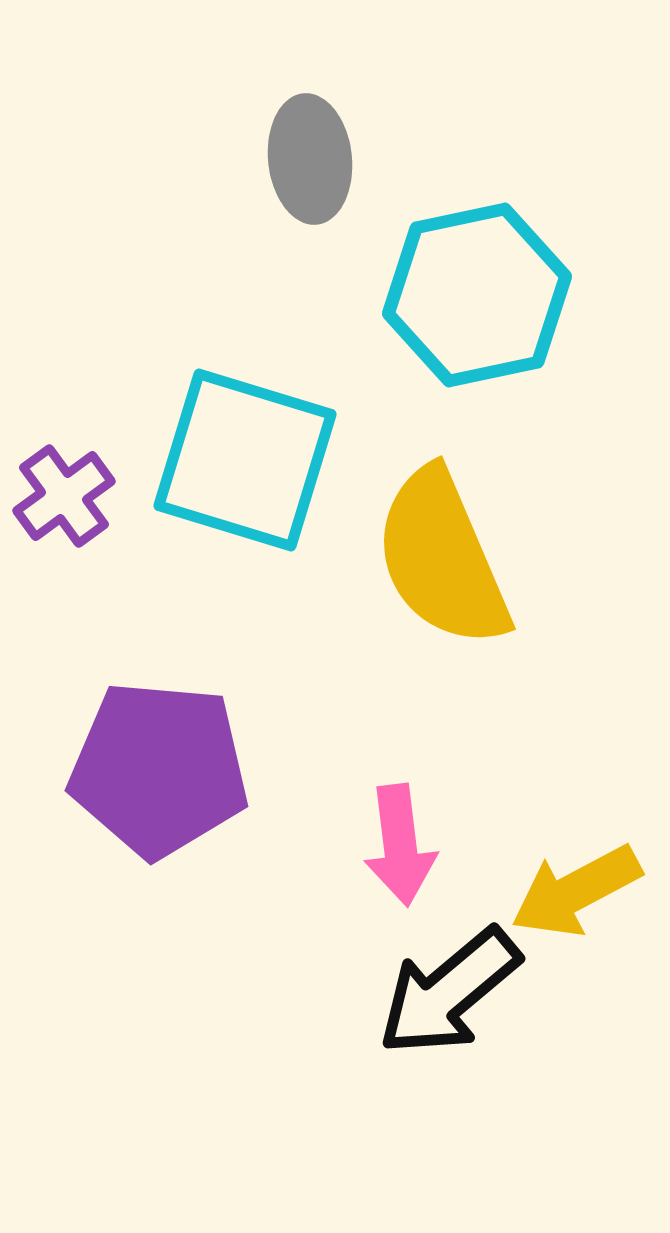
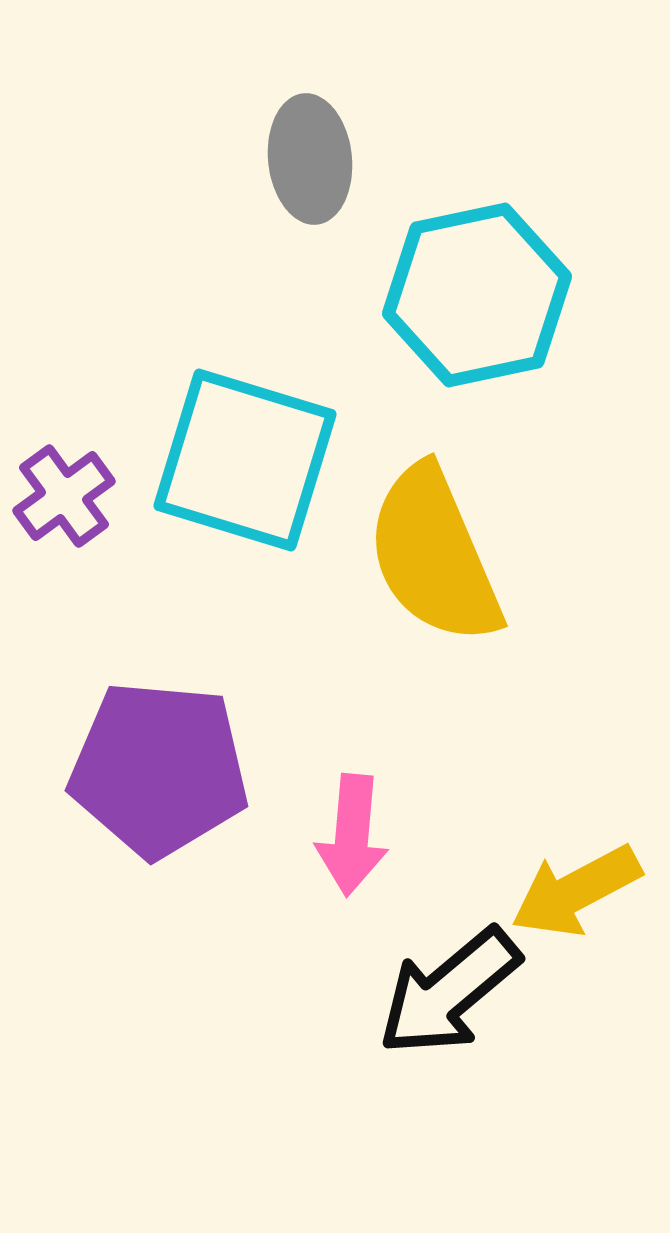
yellow semicircle: moved 8 px left, 3 px up
pink arrow: moved 48 px left, 10 px up; rotated 12 degrees clockwise
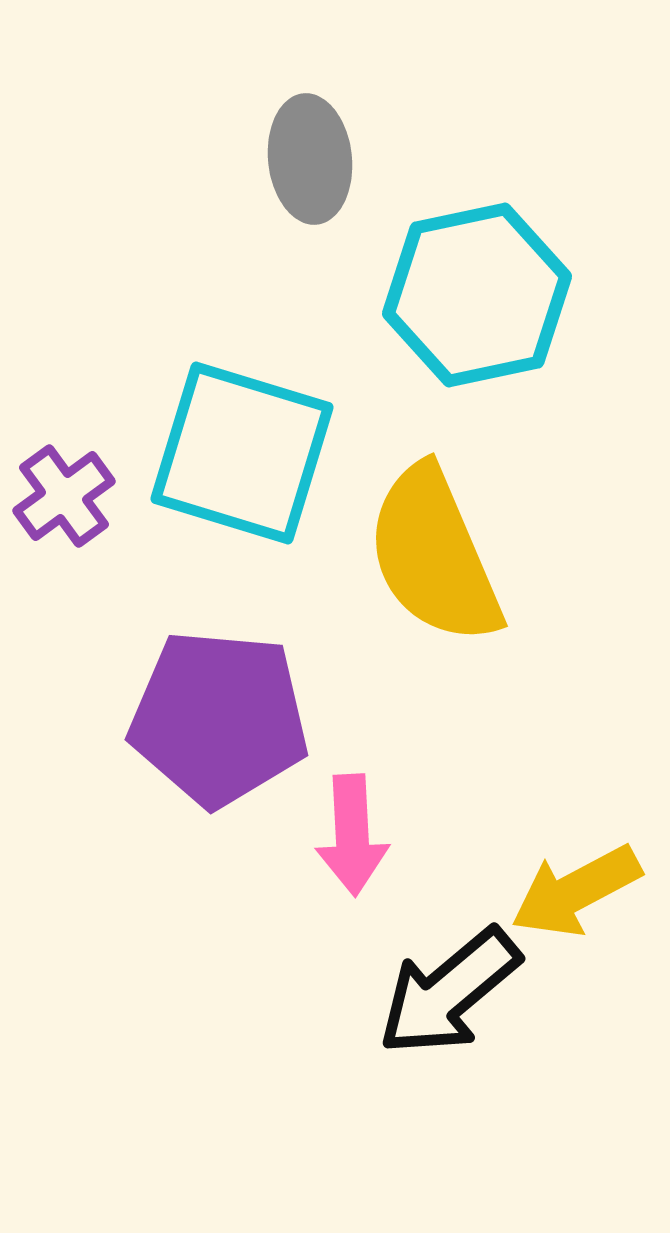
cyan square: moved 3 px left, 7 px up
purple pentagon: moved 60 px right, 51 px up
pink arrow: rotated 8 degrees counterclockwise
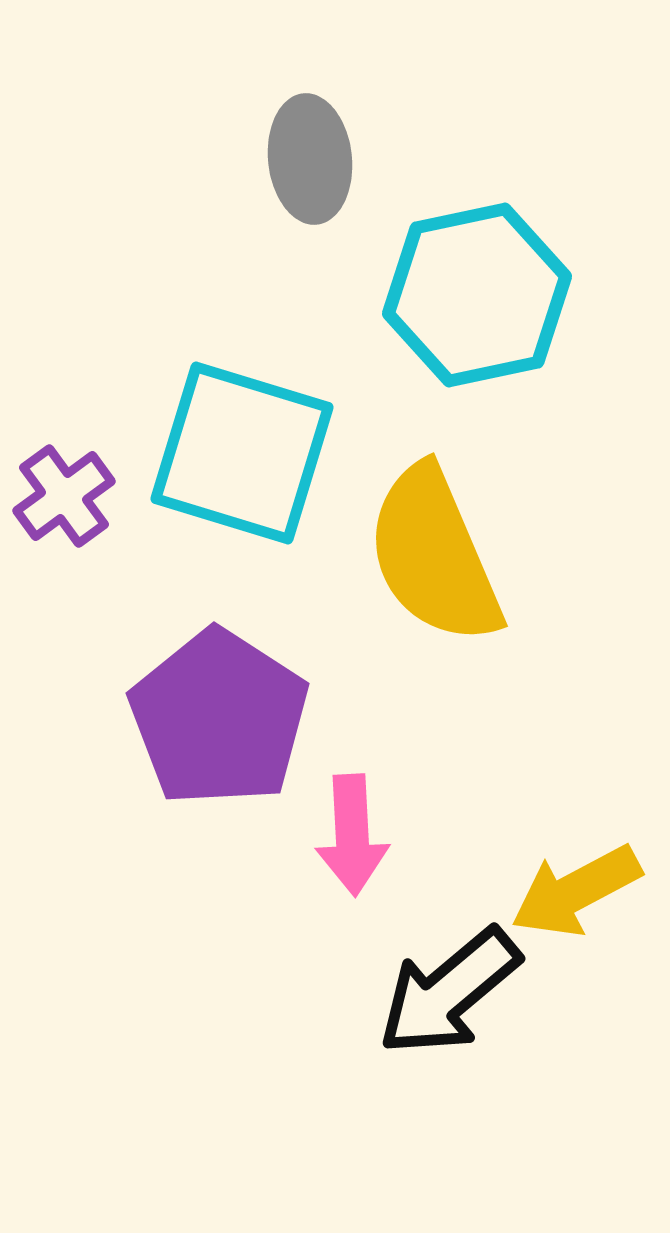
purple pentagon: rotated 28 degrees clockwise
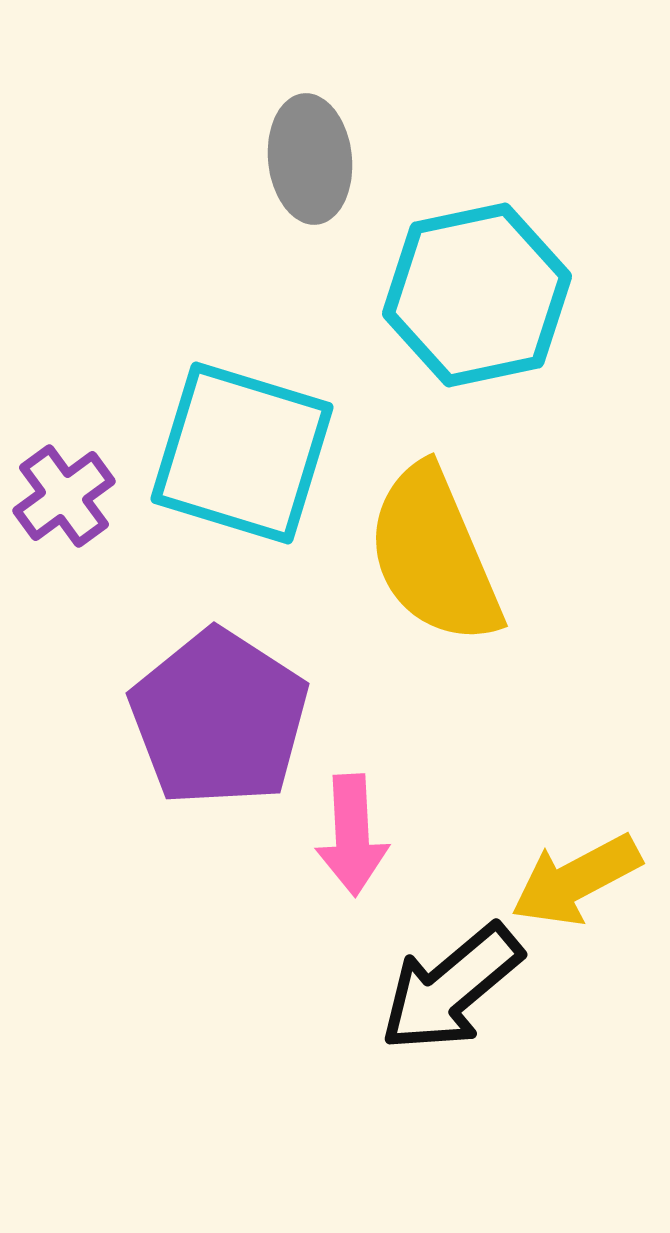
yellow arrow: moved 11 px up
black arrow: moved 2 px right, 4 px up
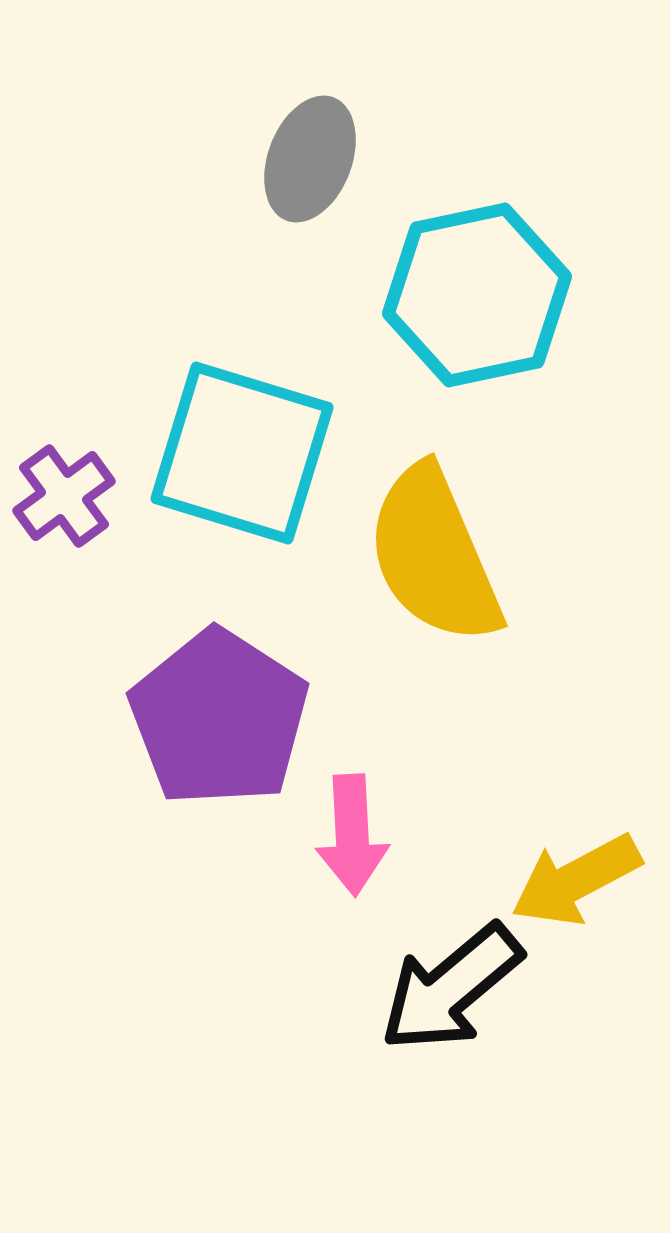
gray ellipse: rotated 27 degrees clockwise
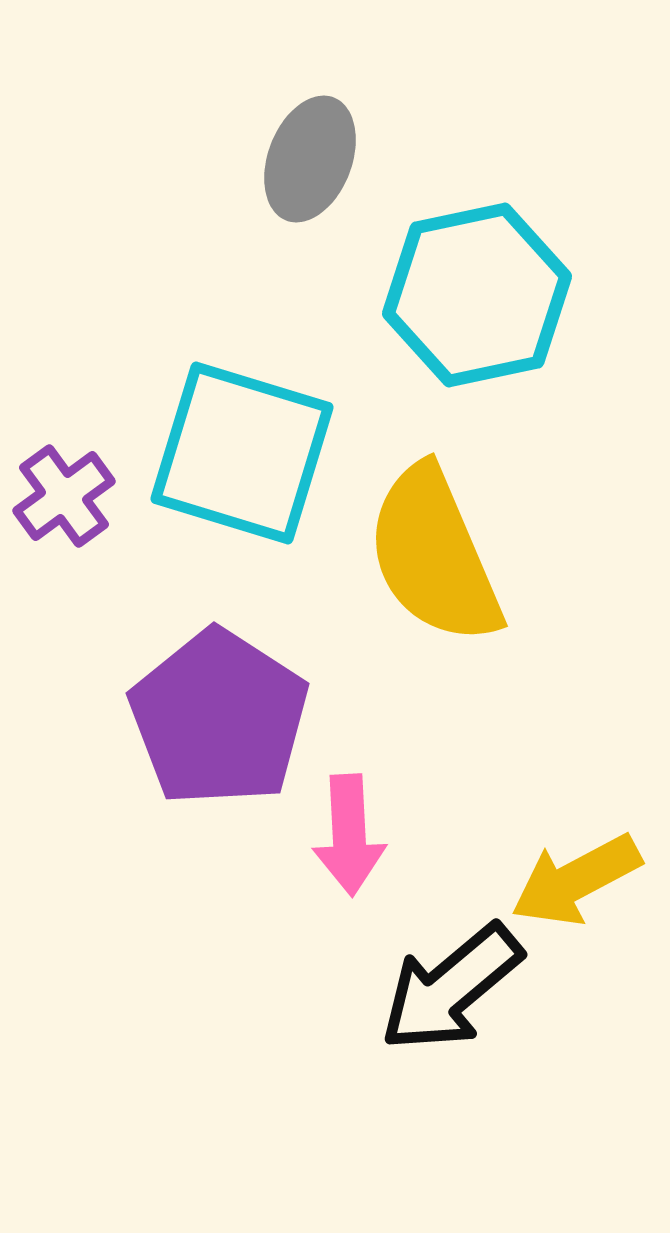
pink arrow: moved 3 px left
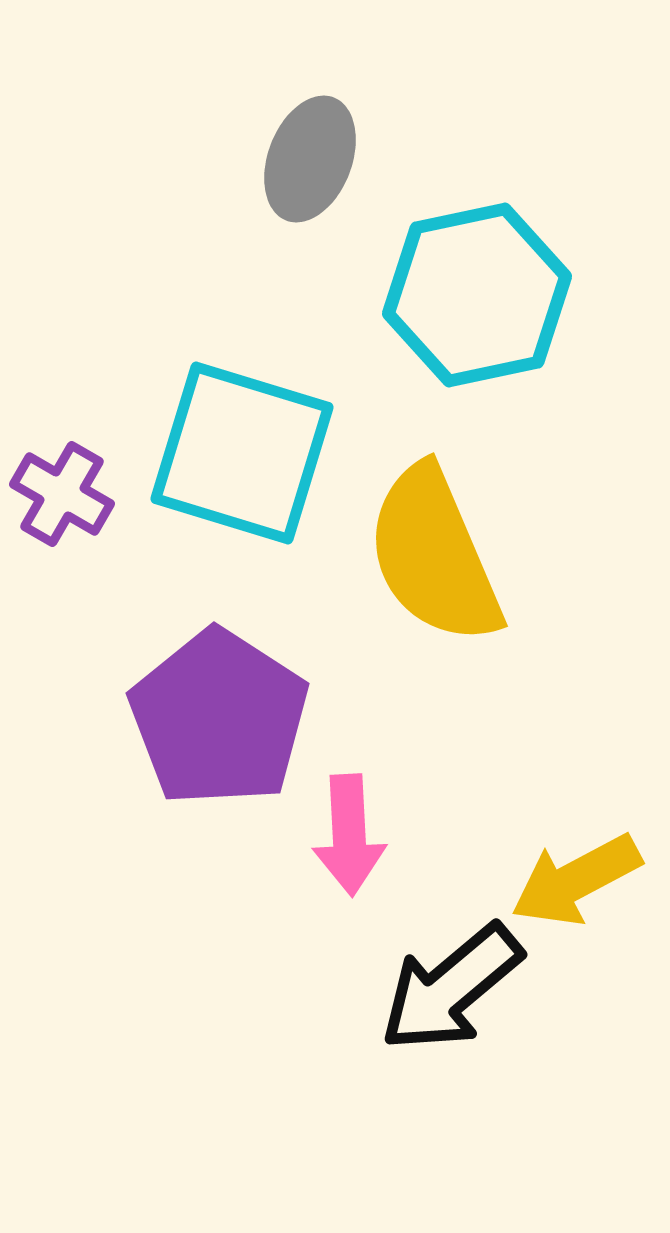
purple cross: moved 2 px left, 2 px up; rotated 24 degrees counterclockwise
